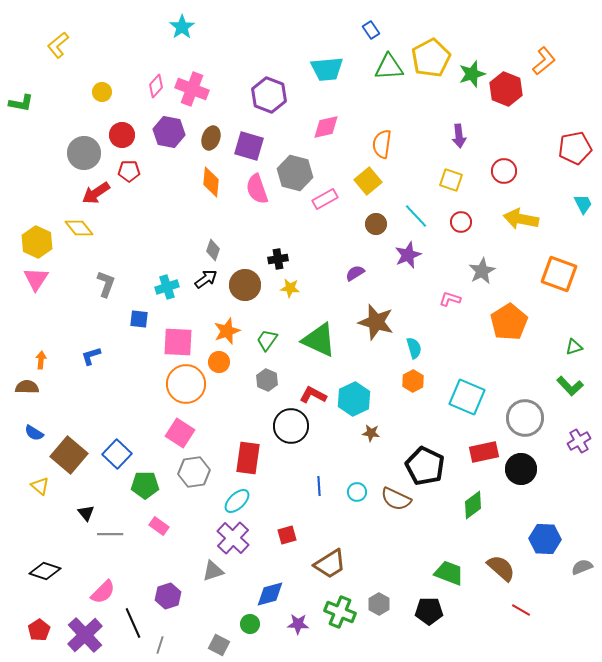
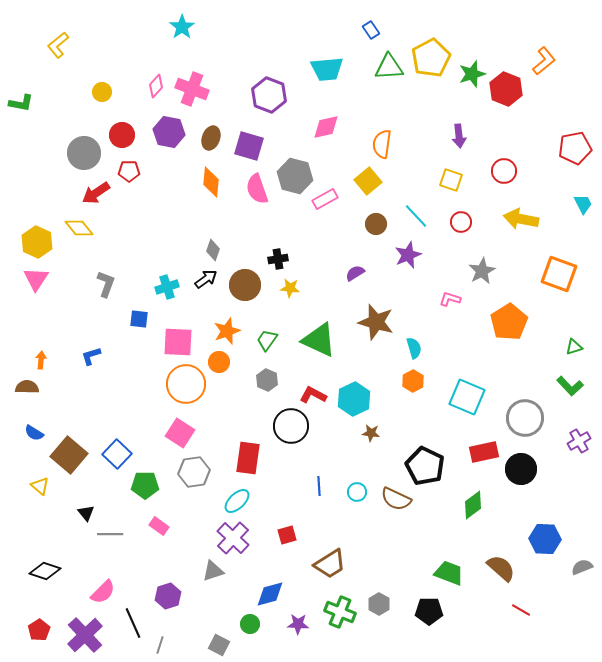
gray hexagon at (295, 173): moved 3 px down
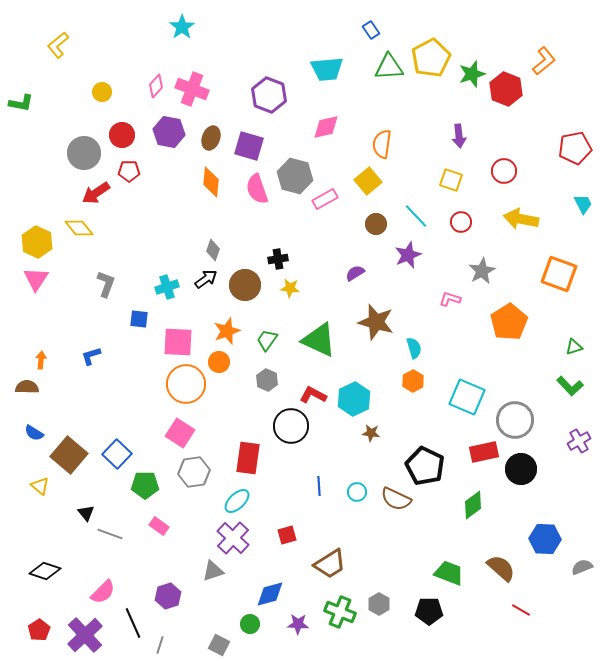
gray circle at (525, 418): moved 10 px left, 2 px down
gray line at (110, 534): rotated 20 degrees clockwise
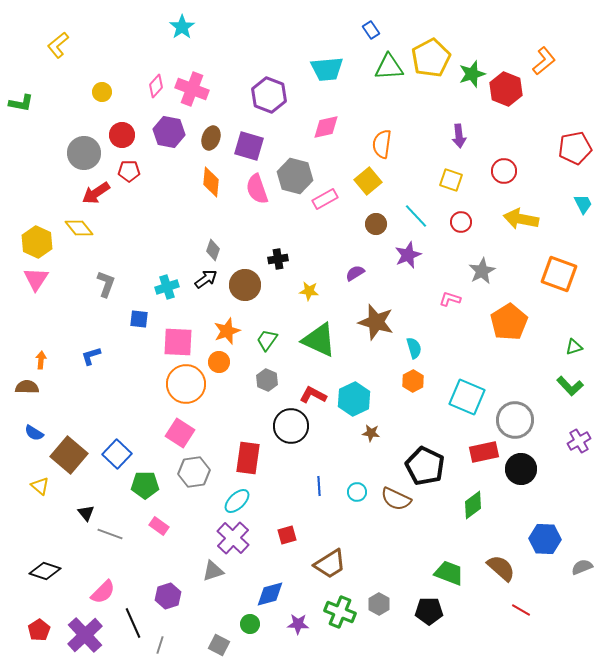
yellow star at (290, 288): moved 19 px right, 3 px down
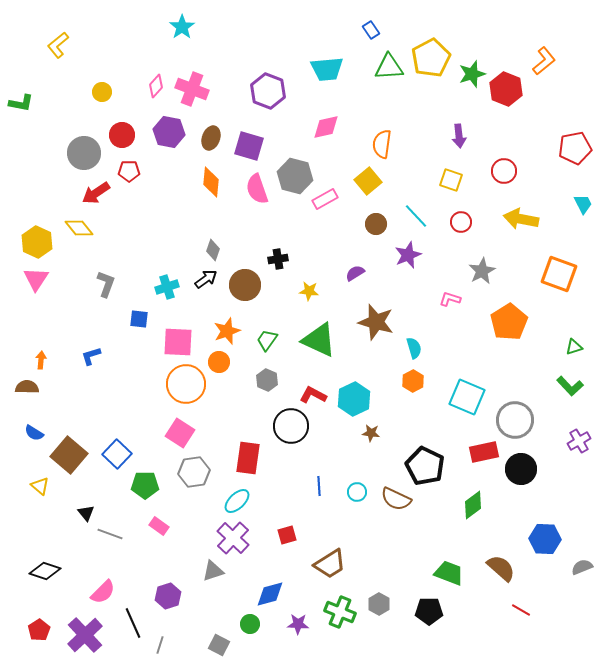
purple hexagon at (269, 95): moved 1 px left, 4 px up
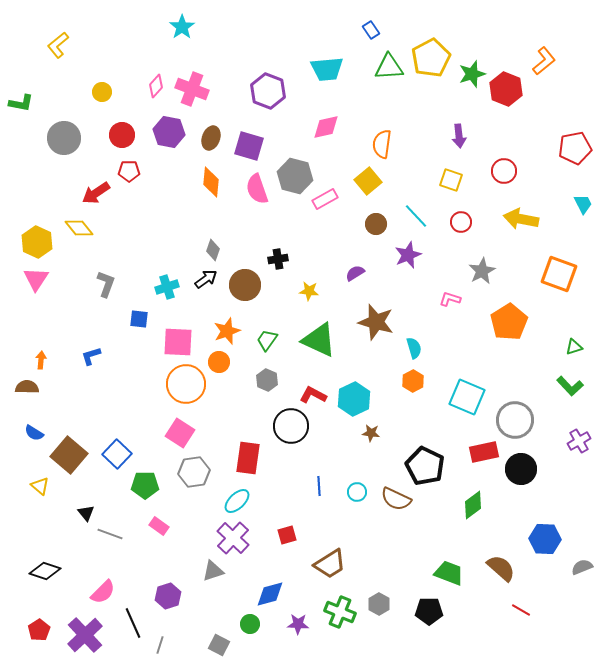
gray circle at (84, 153): moved 20 px left, 15 px up
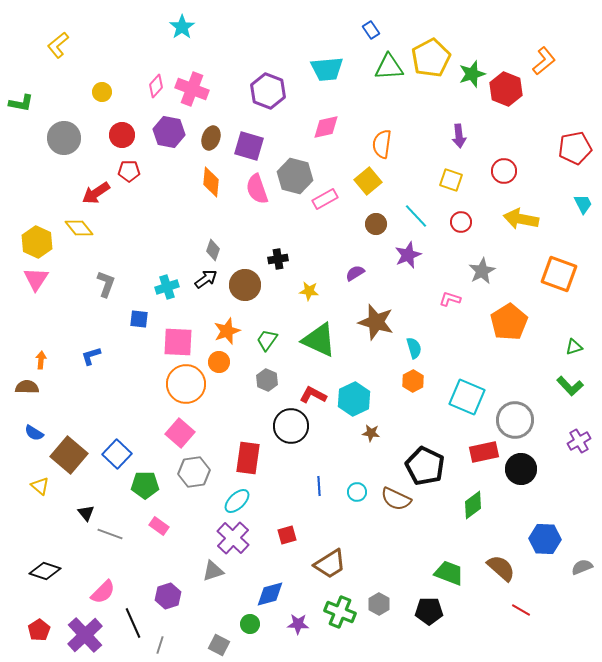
pink square at (180, 433): rotated 8 degrees clockwise
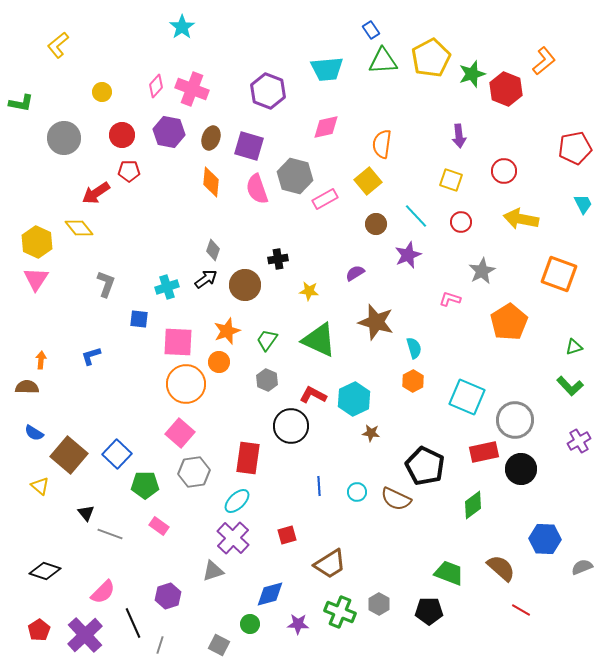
green triangle at (389, 67): moved 6 px left, 6 px up
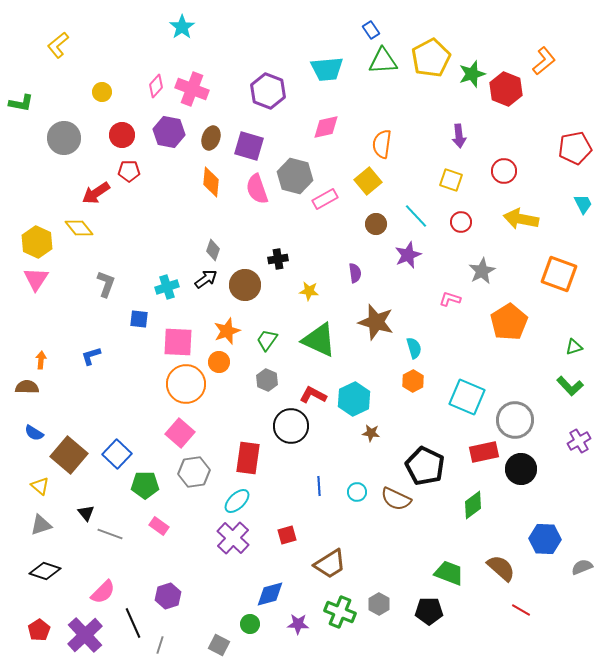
purple semicircle at (355, 273): rotated 114 degrees clockwise
gray triangle at (213, 571): moved 172 px left, 46 px up
